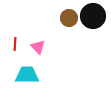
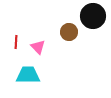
brown circle: moved 14 px down
red line: moved 1 px right, 2 px up
cyan trapezoid: moved 1 px right
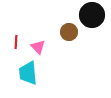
black circle: moved 1 px left, 1 px up
cyan trapezoid: moved 2 px up; rotated 95 degrees counterclockwise
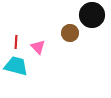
brown circle: moved 1 px right, 1 px down
cyan trapezoid: moved 12 px left, 7 px up; rotated 110 degrees clockwise
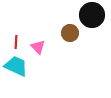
cyan trapezoid: rotated 10 degrees clockwise
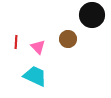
brown circle: moved 2 px left, 6 px down
cyan trapezoid: moved 19 px right, 10 px down
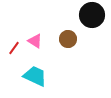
red line: moved 2 px left, 6 px down; rotated 32 degrees clockwise
pink triangle: moved 3 px left, 6 px up; rotated 14 degrees counterclockwise
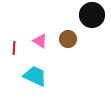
pink triangle: moved 5 px right
red line: rotated 32 degrees counterclockwise
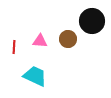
black circle: moved 6 px down
pink triangle: rotated 28 degrees counterclockwise
red line: moved 1 px up
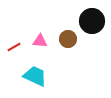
red line: rotated 56 degrees clockwise
